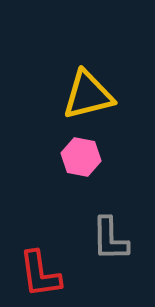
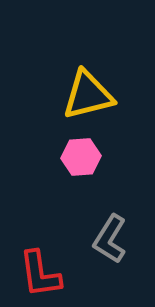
pink hexagon: rotated 15 degrees counterclockwise
gray L-shape: rotated 33 degrees clockwise
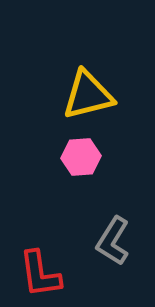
gray L-shape: moved 3 px right, 2 px down
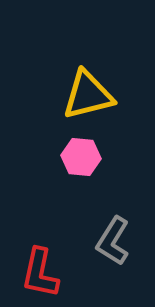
pink hexagon: rotated 9 degrees clockwise
red L-shape: moved 1 px up; rotated 20 degrees clockwise
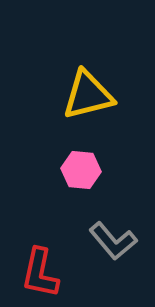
pink hexagon: moved 13 px down
gray L-shape: rotated 72 degrees counterclockwise
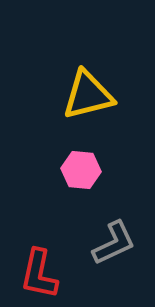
gray L-shape: moved 1 px right, 2 px down; rotated 75 degrees counterclockwise
red L-shape: moved 1 px left, 1 px down
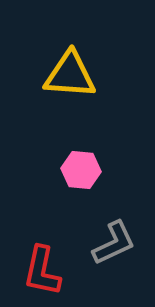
yellow triangle: moved 18 px left, 20 px up; rotated 18 degrees clockwise
red L-shape: moved 3 px right, 3 px up
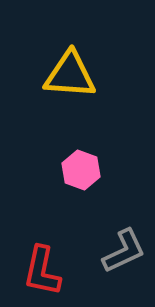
pink hexagon: rotated 15 degrees clockwise
gray L-shape: moved 10 px right, 8 px down
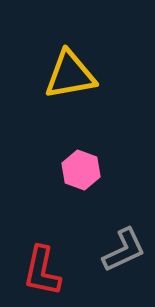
yellow triangle: rotated 14 degrees counterclockwise
gray L-shape: moved 1 px up
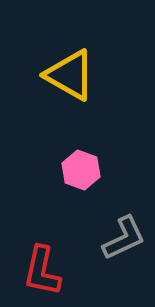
yellow triangle: rotated 40 degrees clockwise
gray L-shape: moved 12 px up
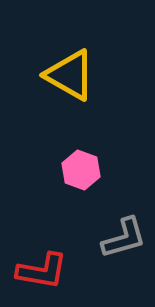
gray L-shape: rotated 9 degrees clockwise
red L-shape: rotated 92 degrees counterclockwise
